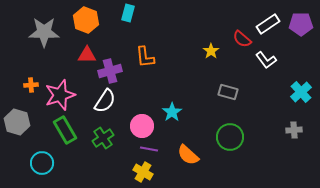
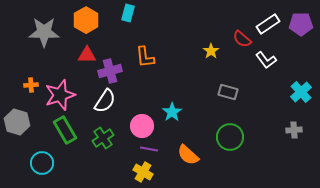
orange hexagon: rotated 10 degrees clockwise
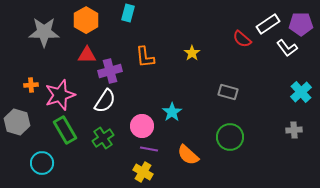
yellow star: moved 19 px left, 2 px down
white L-shape: moved 21 px right, 12 px up
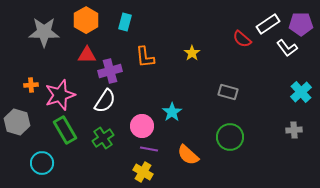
cyan rectangle: moved 3 px left, 9 px down
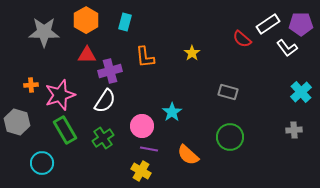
yellow cross: moved 2 px left, 1 px up
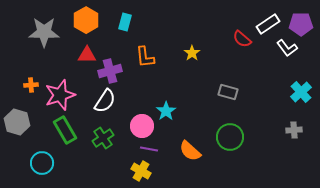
cyan star: moved 6 px left, 1 px up
orange semicircle: moved 2 px right, 4 px up
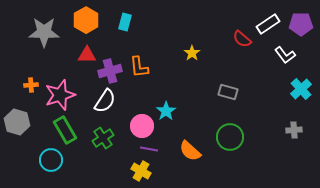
white L-shape: moved 2 px left, 7 px down
orange L-shape: moved 6 px left, 10 px down
cyan cross: moved 3 px up
cyan circle: moved 9 px right, 3 px up
